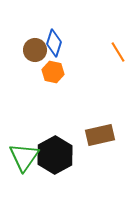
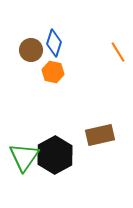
brown circle: moved 4 px left
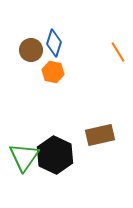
black hexagon: rotated 6 degrees counterclockwise
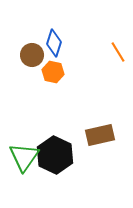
brown circle: moved 1 px right, 5 px down
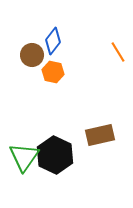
blue diamond: moved 1 px left, 2 px up; rotated 20 degrees clockwise
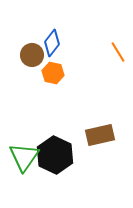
blue diamond: moved 1 px left, 2 px down
orange hexagon: moved 1 px down
